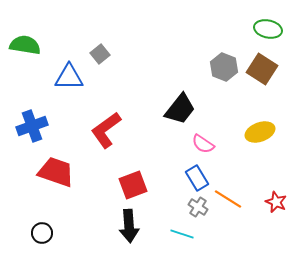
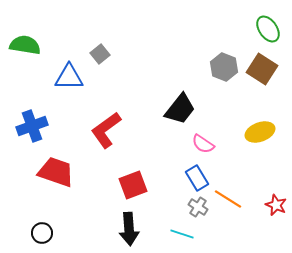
green ellipse: rotated 44 degrees clockwise
red star: moved 3 px down
black arrow: moved 3 px down
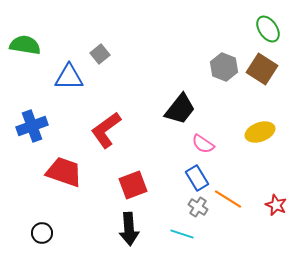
red trapezoid: moved 8 px right
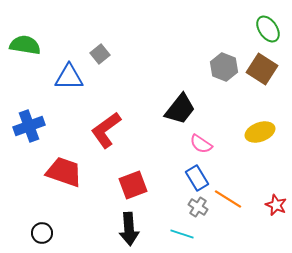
blue cross: moved 3 px left
pink semicircle: moved 2 px left
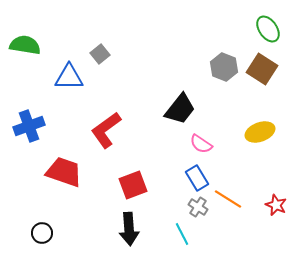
cyan line: rotated 45 degrees clockwise
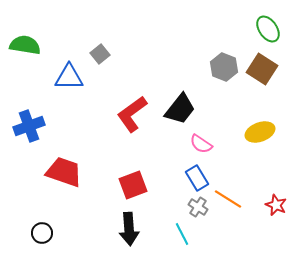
red L-shape: moved 26 px right, 16 px up
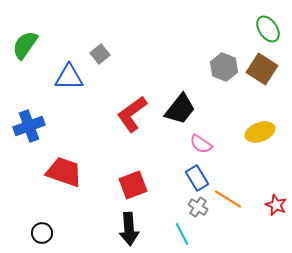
green semicircle: rotated 64 degrees counterclockwise
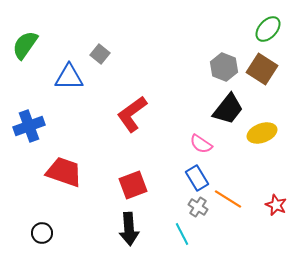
green ellipse: rotated 76 degrees clockwise
gray square: rotated 12 degrees counterclockwise
black trapezoid: moved 48 px right
yellow ellipse: moved 2 px right, 1 px down
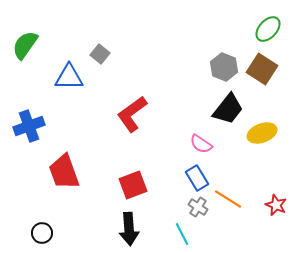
red trapezoid: rotated 129 degrees counterclockwise
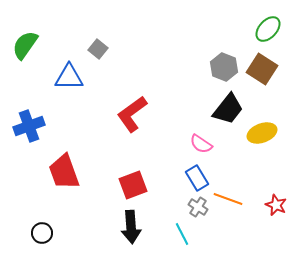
gray square: moved 2 px left, 5 px up
orange line: rotated 12 degrees counterclockwise
black arrow: moved 2 px right, 2 px up
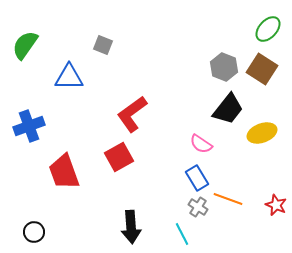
gray square: moved 5 px right, 4 px up; rotated 18 degrees counterclockwise
red square: moved 14 px left, 28 px up; rotated 8 degrees counterclockwise
black circle: moved 8 px left, 1 px up
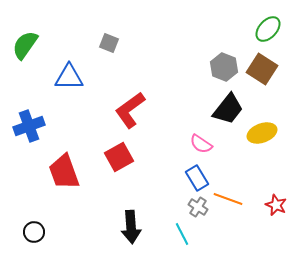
gray square: moved 6 px right, 2 px up
red L-shape: moved 2 px left, 4 px up
